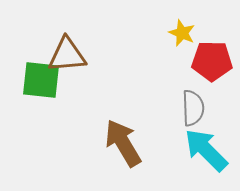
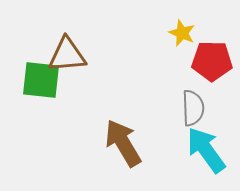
cyan arrow: rotated 9 degrees clockwise
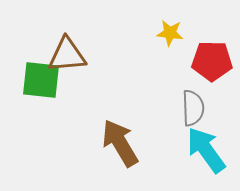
yellow star: moved 12 px left; rotated 16 degrees counterclockwise
brown arrow: moved 3 px left
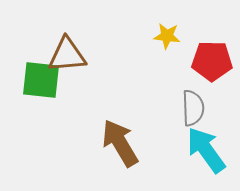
yellow star: moved 3 px left, 3 px down
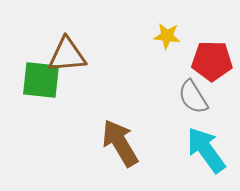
gray semicircle: moved 11 px up; rotated 150 degrees clockwise
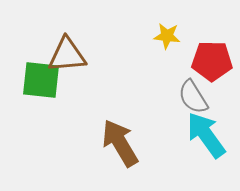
cyan arrow: moved 15 px up
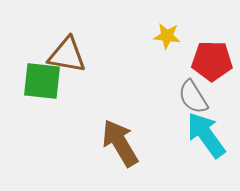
brown triangle: rotated 15 degrees clockwise
green square: moved 1 px right, 1 px down
